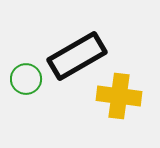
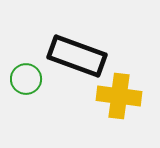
black rectangle: rotated 50 degrees clockwise
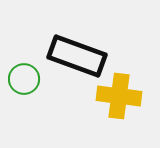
green circle: moved 2 px left
